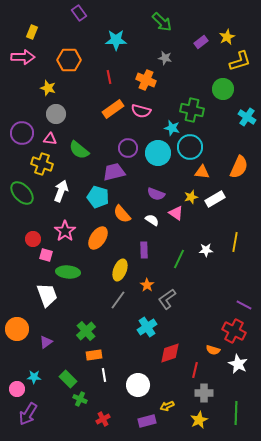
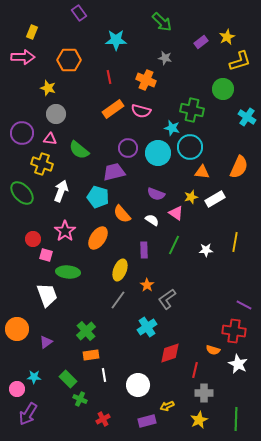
green line at (179, 259): moved 5 px left, 14 px up
red cross at (234, 331): rotated 20 degrees counterclockwise
orange rectangle at (94, 355): moved 3 px left
green line at (236, 413): moved 6 px down
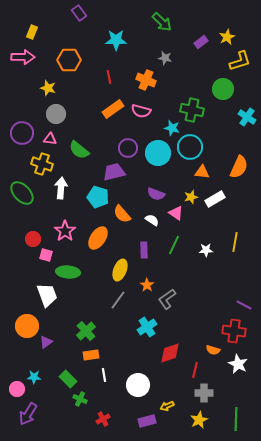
white arrow at (61, 191): moved 3 px up; rotated 15 degrees counterclockwise
orange circle at (17, 329): moved 10 px right, 3 px up
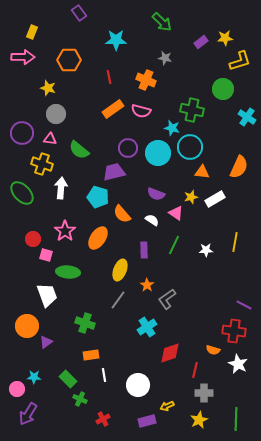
yellow star at (227, 37): moved 2 px left, 1 px down; rotated 21 degrees clockwise
green cross at (86, 331): moved 1 px left, 8 px up; rotated 30 degrees counterclockwise
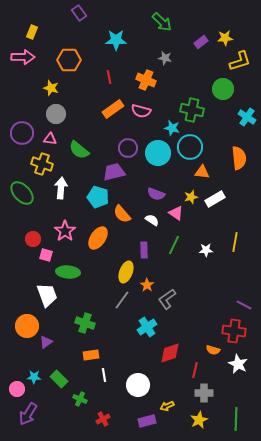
yellow star at (48, 88): moved 3 px right
orange semicircle at (239, 167): moved 9 px up; rotated 30 degrees counterclockwise
yellow ellipse at (120, 270): moved 6 px right, 2 px down
gray line at (118, 300): moved 4 px right
green rectangle at (68, 379): moved 9 px left
